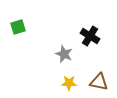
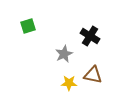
green square: moved 10 px right, 1 px up
gray star: rotated 24 degrees clockwise
brown triangle: moved 6 px left, 7 px up
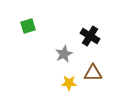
brown triangle: moved 2 px up; rotated 12 degrees counterclockwise
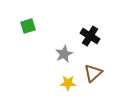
brown triangle: rotated 42 degrees counterclockwise
yellow star: moved 1 px left
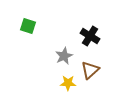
green square: rotated 35 degrees clockwise
gray star: moved 2 px down
brown triangle: moved 3 px left, 3 px up
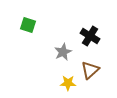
green square: moved 1 px up
gray star: moved 1 px left, 4 px up
